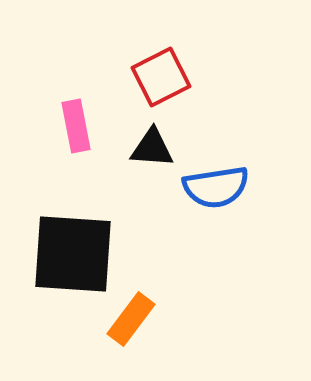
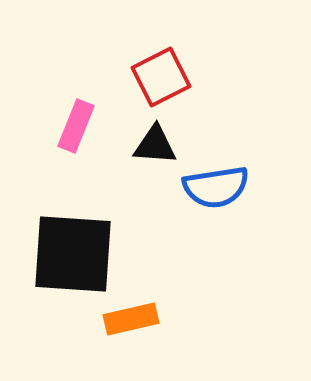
pink rectangle: rotated 33 degrees clockwise
black triangle: moved 3 px right, 3 px up
orange rectangle: rotated 40 degrees clockwise
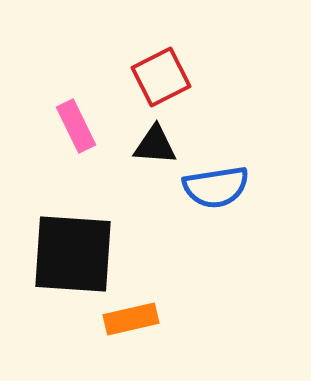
pink rectangle: rotated 48 degrees counterclockwise
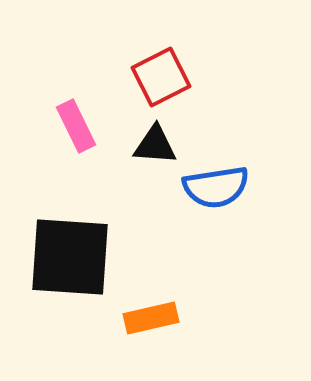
black square: moved 3 px left, 3 px down
orange rectangle: moved 20 px right, 1 px up
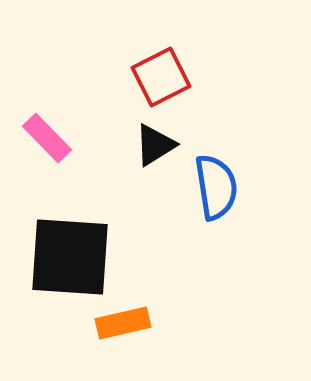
pink rectangle: moved 29 px left, 12 px down; rotated 18 degrees counterclockwise
black triangle: rotated 36 degrees counterclockwise
blue semicircle: rotated 90 degrees counterclockwise
orange rectangle: moved 28 px left, 5 px down
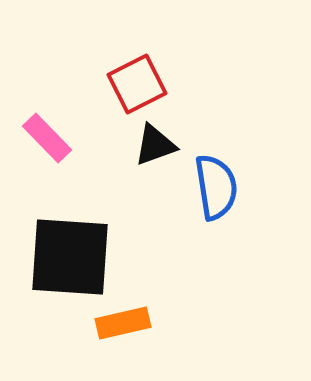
red square: moved 24 px left, 7 px down
black triangle: rotated 12 degrees clockwise
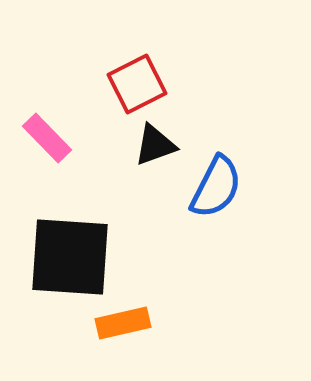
blue semicircle: rotated 36 degrees clockwise
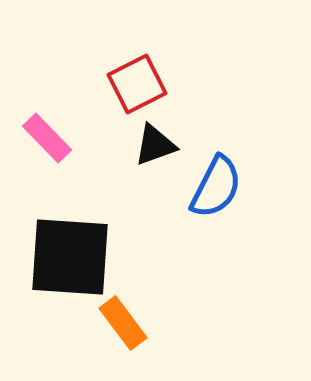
orange rectangle: rotated 66 degrees clockwise
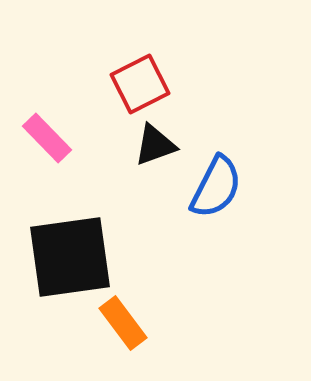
red square: moved 3 px right
black square: rotated 12 degrees counterclockwise
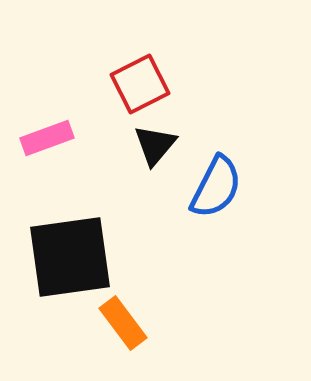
pink rectangle: rotated 66 degrees counterclockwise
black triangle: rotated 30 degrees counterclockwise
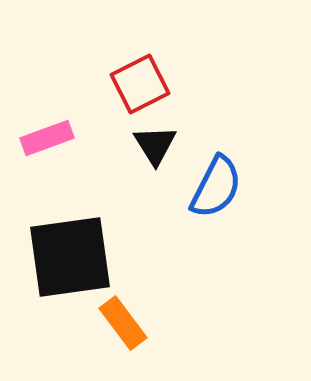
black triangle: rotated 12 degrees counterclockwise
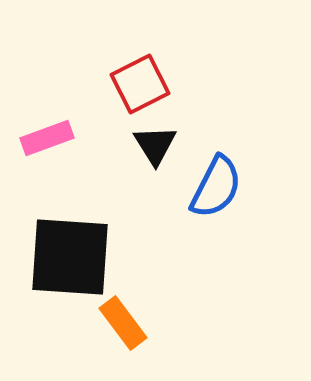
black square: rotated 12 degrees clockwise
